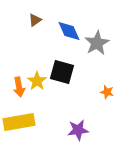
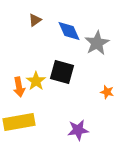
yellow star: moved 1 px left
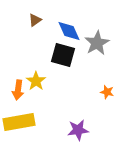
black square: moved 1 px right, 17 px up
orange arrow: moved 1 px left, 3 px down; rotated 18 degrees clockwise
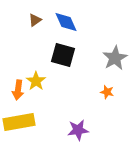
blue diamond: moved 3 px left, 9 px up
gray star: moved 18 px right, 15 px down
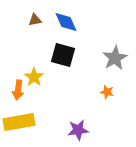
brown triangle: rotated 24 degrees clockwise
yellow star: moved 2 px left, 4 px up
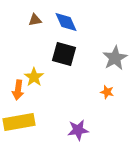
black square: moved 1 px right, 1 px up
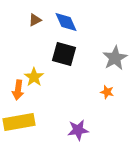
brown triangle: rotated 16 degrees counterclockwise
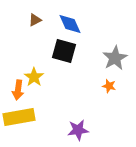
blue diamond: moved 4 px right, 2 px down
black square: moved 3 px up
orange star: moved 2 px right, 6 px up
yellow rectangle: moved 5 px up
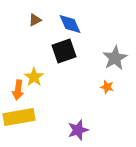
black square: rotated 35 degrees counterclockwise
orange star: moved 2 px left, 1 px down
purple star: rotated 10 degrees counterclockwise
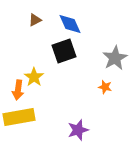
orange star: moved 2 px left
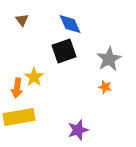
brown triangle: moved 13 px left; rotated 40 degrees counterclockwise
gray star: moved 6 px left, 1 px down
orange arrow: moved 1 px left, 2 px up
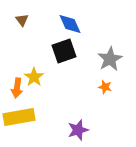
gray star: moved 1 px right
